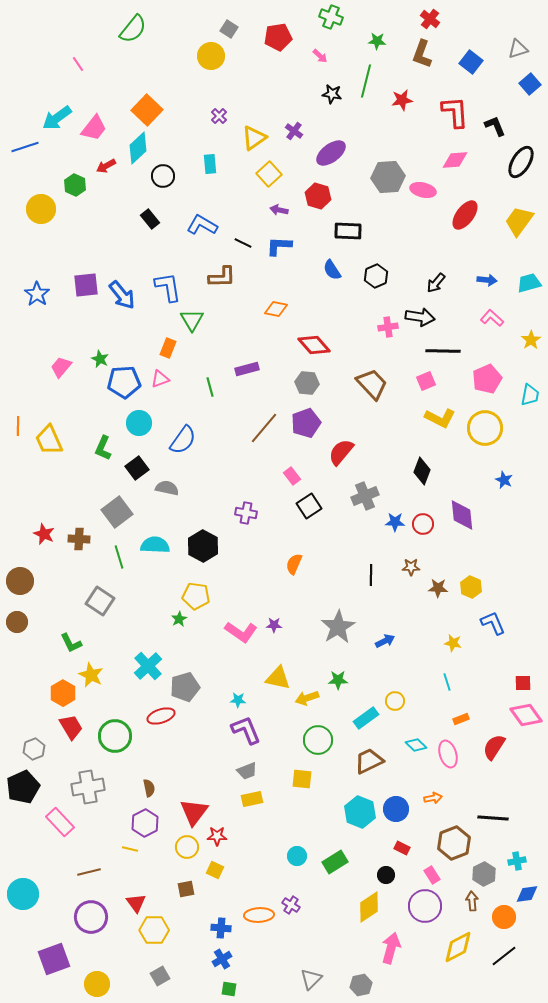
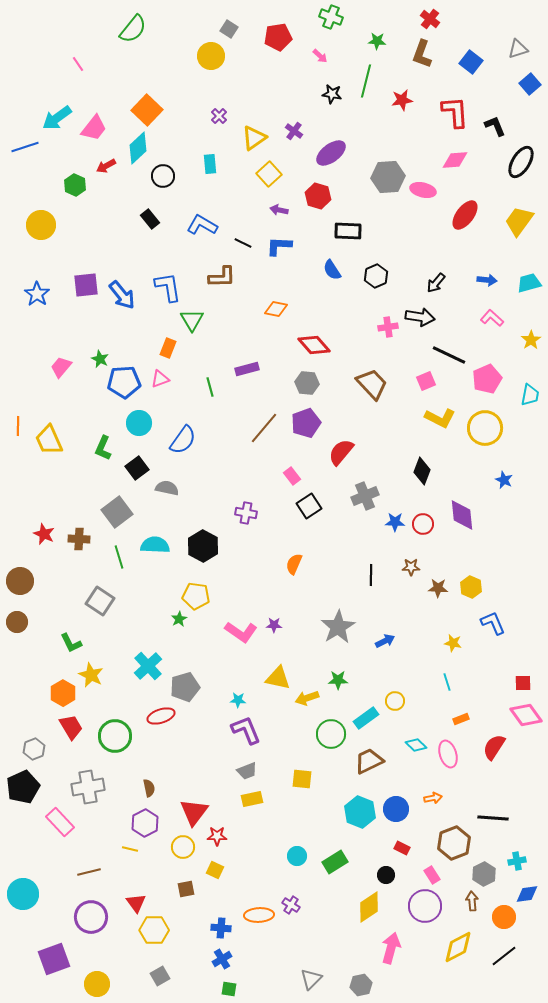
yellow circle at (41, 209): moved 16 px down
black line at (443, 351): moved 6 px right, 4 px down; rotated 24 degrees clockwise
green circle at (318, 740): moved 13 px right, 6 px up
yellow circle at (187, 847): moved 4 px left
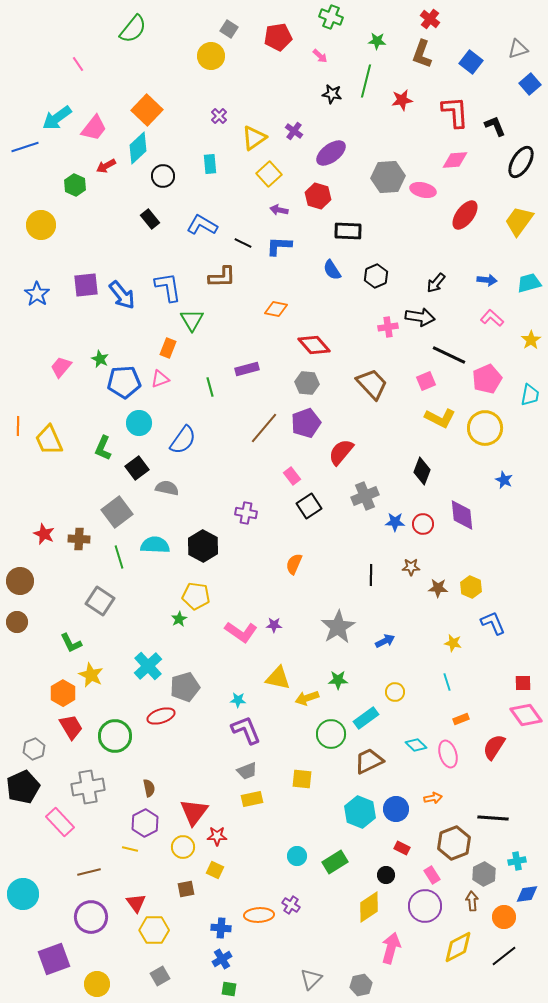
yellow circle at (395, 701): moved 9 px up
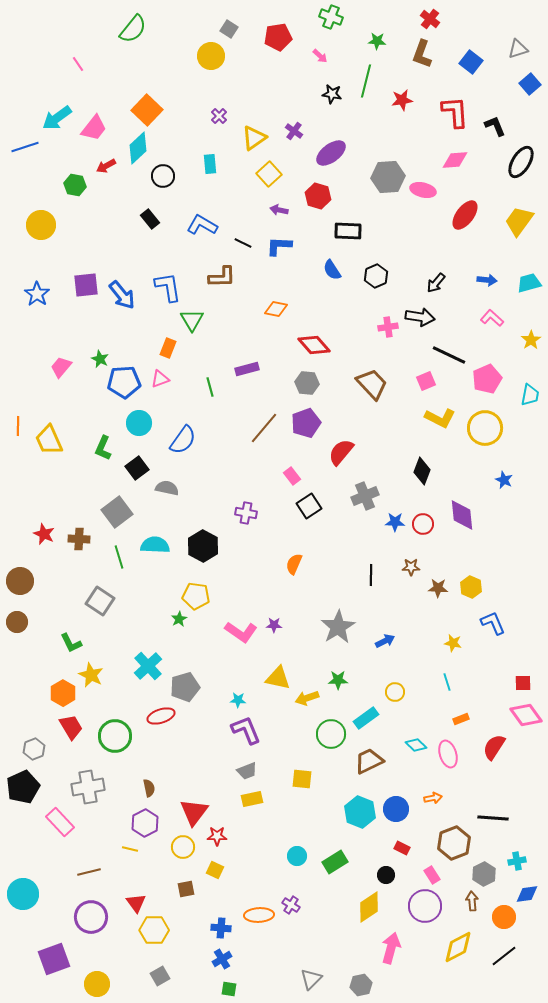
green hexagon at (75, 185): rotated 15 degrees counterclockwise
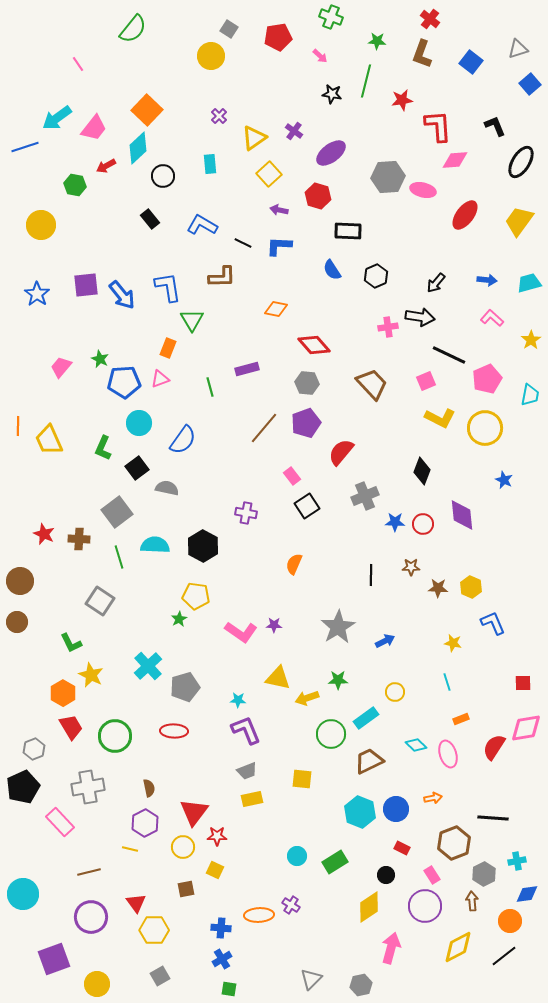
red L-shape at (455, 112): moved 17 px left, 14 px down
black square at (309, 506): moved 2 px left
pink diamond at (526, 715): moved 13 px down; rotated 64 degrees counterclockwise
red ellipse at (161, 716): moved 13 px right, 15 px down; rotated 20 degrees clockwise
orange circle at (504, 917): moved 6 px right, 4 px down
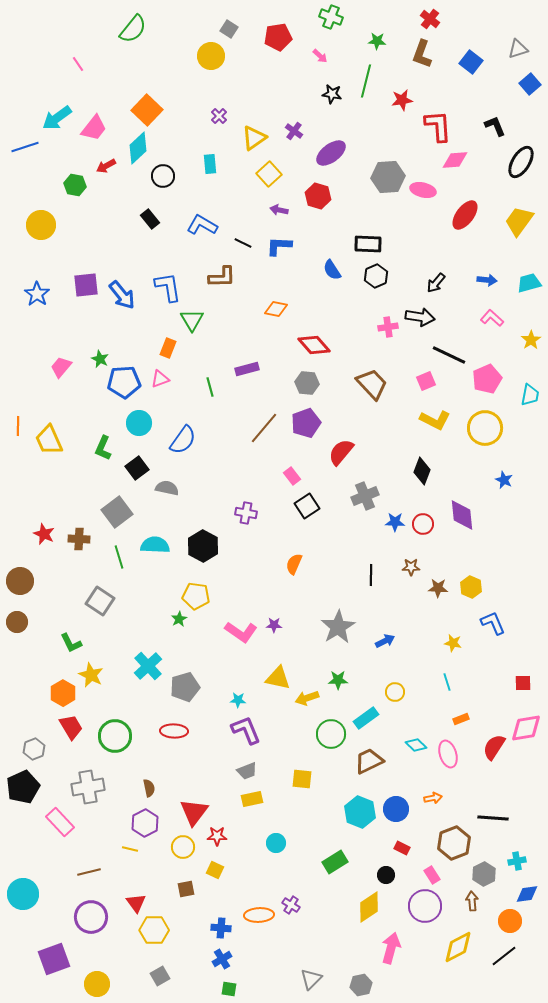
black rectangle at (348, 231): moved 20 px right, 13 px down
yellow L-shape at (440, 418): moved 5 px left, 2 px down
cyan circle at (297, 856): moved 21 px left, 13 px up
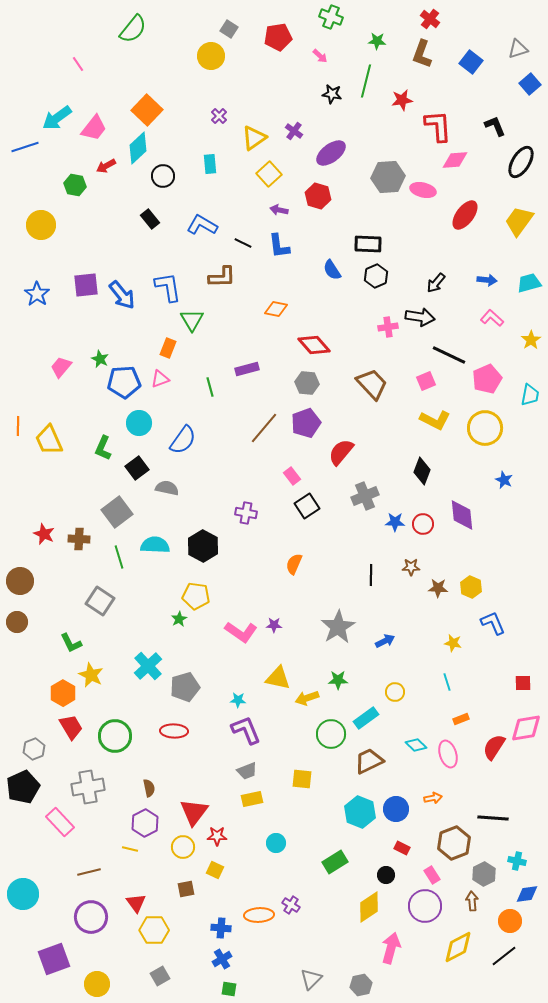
blue L-shape at (279, 246): rotated 100 degrees counterclockwise
cyan cross at (517, 861): rotated 24 degrees clockwise
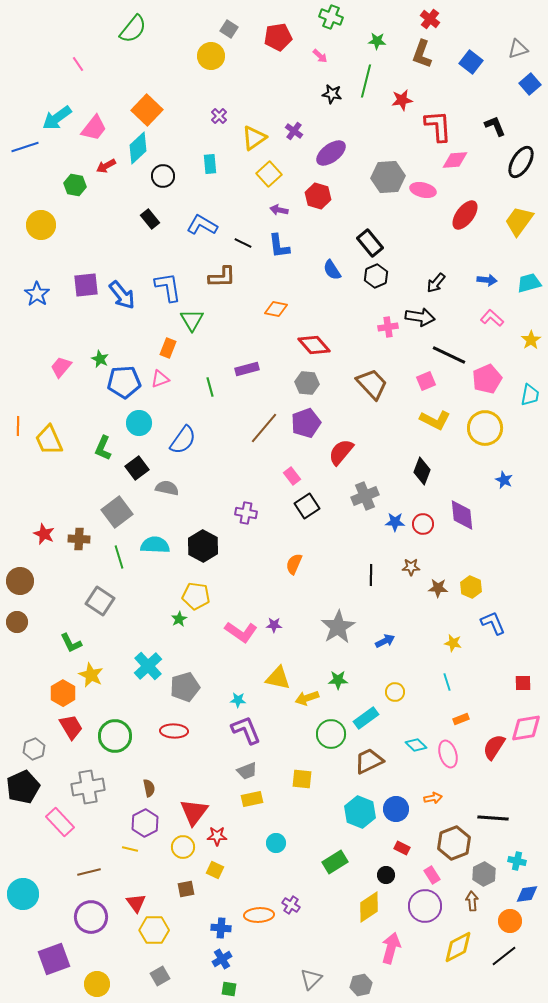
black rectangle at (368, 244): moved 2 px right, 1 px up; rotated 48 degrees clockwise
